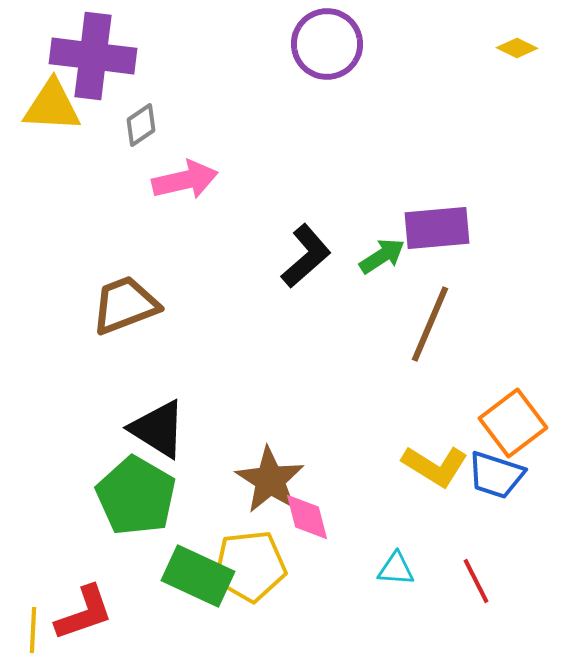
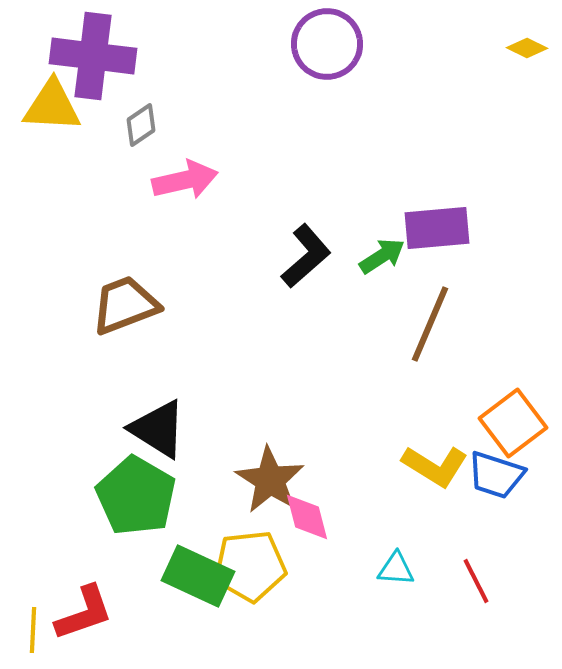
yellow diamond: moved 10 px right
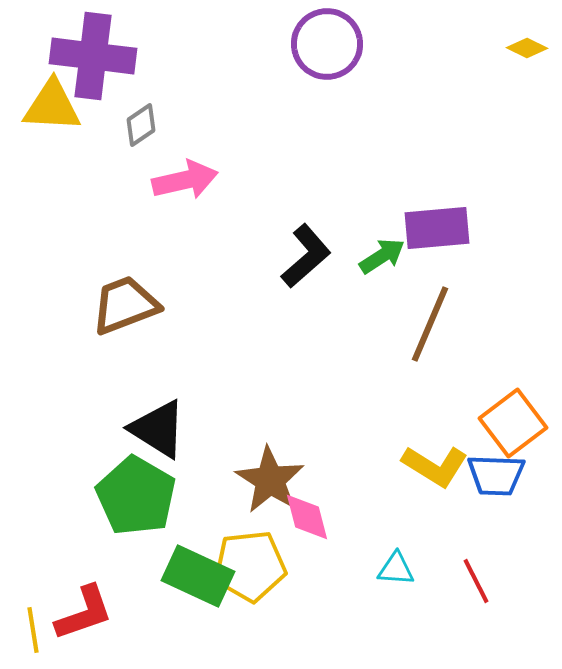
blue trapezoid: rotated 16 degrees counterclockwise
yellow line: rotated 12 degrees counterclockwise
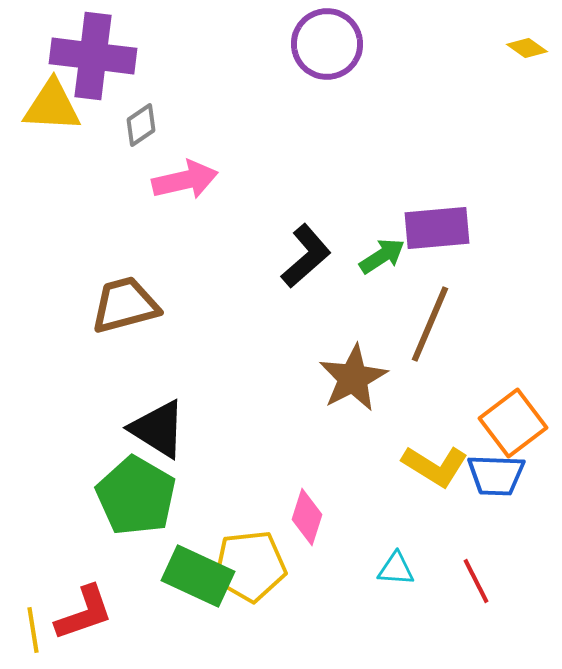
yellow diamond: rotated 9 degrees clockwise
brown trapezoid: rotated 6 degrees clockwise
brown star: moved 83 px right, 102 px up; rotated 12 degrees clockwise
pink diamond: rotated 32 degrees clockwise
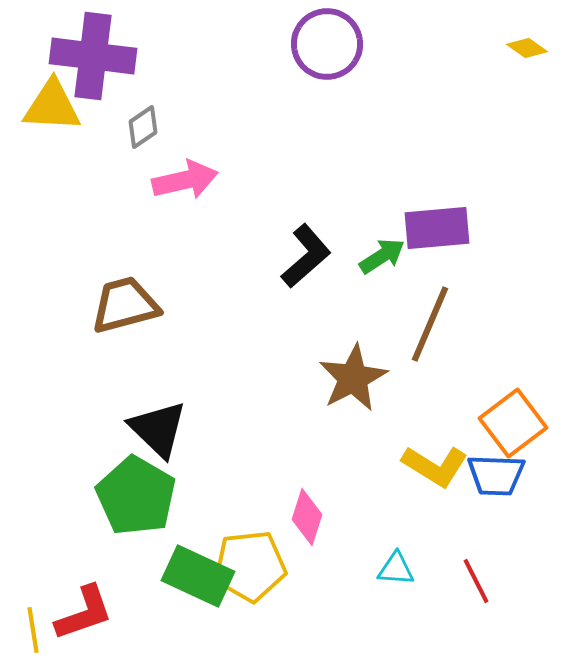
gray diamond: moved 2 px right, 2 px down
black triangle: rotated 12 degrees clockwise
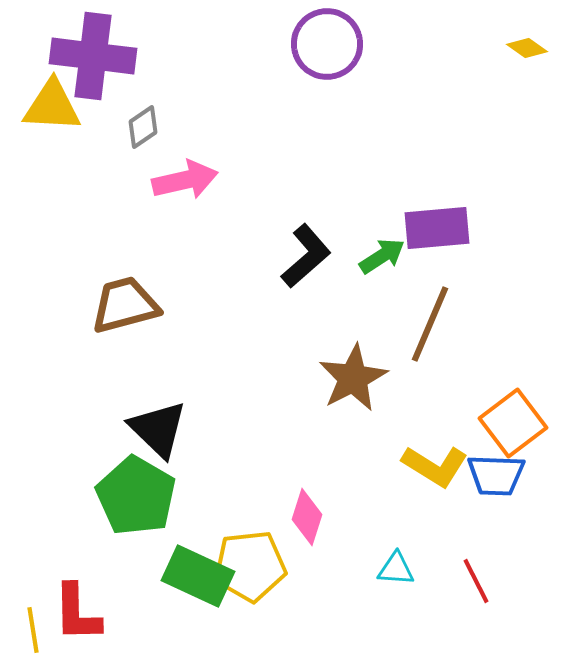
red L-shape: moved 7 px left; rotated 108 degrees clockwise
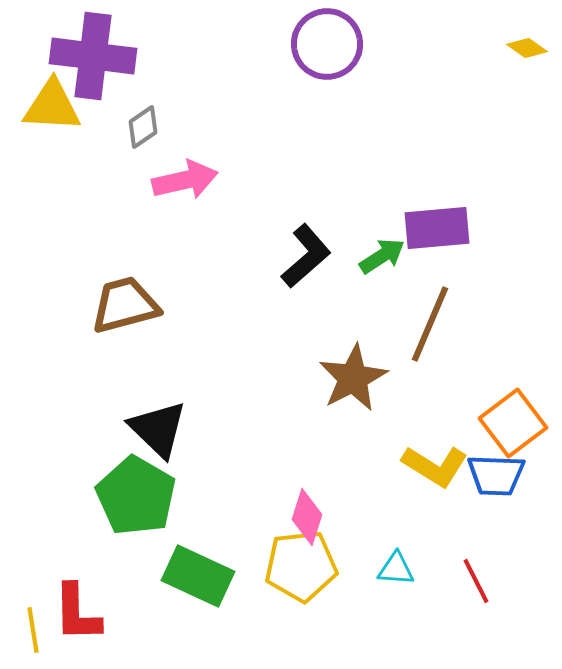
yellow pentagon: moved 51 px right
